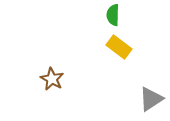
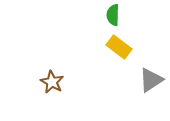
brown star: moved 3 px down
gray triangle: moved 19 px up
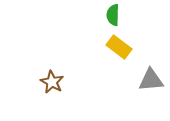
gray triangle: rotated 28 degrees clockwise
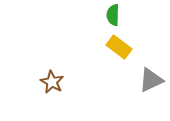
gray triangle: rotated 20 degrees counterclockwise
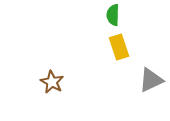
yellow rectangle: rotated 35 degrees clockwise
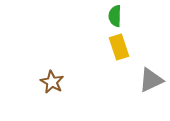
green semicircle: moved 2 px right, 1 px down
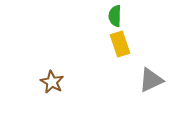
yellow rectangle: moved 1 px right, 3 px up
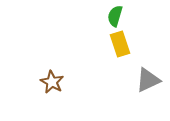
green semicircle: rotated 15 degrees clockwise
gray triangle: moved 3 px left
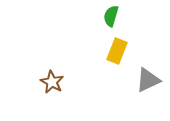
green semicircle: moved 4 px left
yellow rectangle: moved 3 px left, 7 px down; rotated 40 degrees clockwise
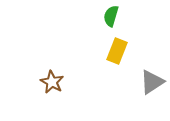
gray triangle: moved 4 px right, 2 px down; rotated 8 degrees counterclockwise
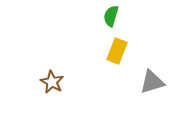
gray triangle: rotated 16 degrees clockwise
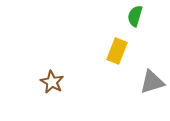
green semicircle: moved 24 px right
